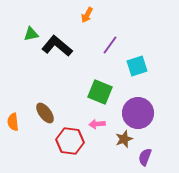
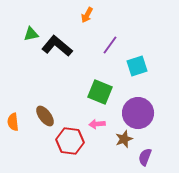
brown ellipse: moved 3 px down
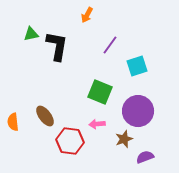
black L-shape: rotated 60 degrees clockwise
purple circle: moved 2 px up
purple semicircle: rotated 48 degrees clockwise
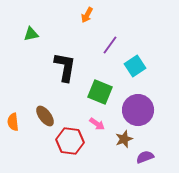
black L-shape: moved 8 px right, 21 px down
cyan square: moved 2 px left; rotated 15 degrees counterclockwise
purple circle: moved 1 px up
pink arrow: rotated 140 degrees counterclockwise
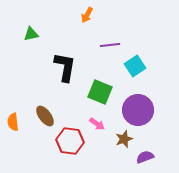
purple line: rotated 48 degrees clockwise
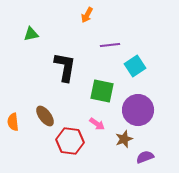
green square: moved 2 px right, 1 px up; rotated 10 degrees counterclockwise
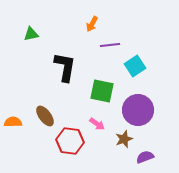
orange arrow: moved 5 px right, 9 px down
orange semicircle: rotated 96 degrees clockwise
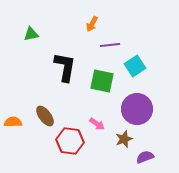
green square: moved 10 px up
purple circle: moved 1 px left, 1 px up
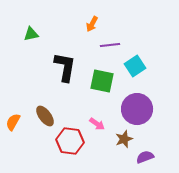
orange semicircle: rotated 60 degrees counterclockwise
